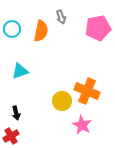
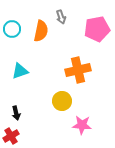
pink pentagon: moved 1 px left, 1 px down
orange cross: moved 9 px left, 21 px up; rotated 35 degrees counterclockwise
pink star: rotated 24 degrees counterclockwise
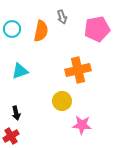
gray arrow: moved 1 px right
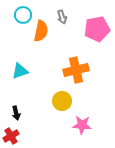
cyan circle: moved 11 px right, 14 px up
orange cross: moved 2 px left
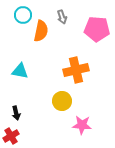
pink pentagon: rotated 15 degrees clockwise
cyan triangle: rotated 30 degrees clockwise
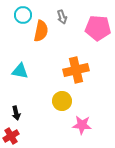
pink pentagon: moved 1 px right, 1 px up
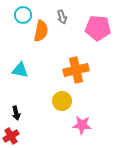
cyan triangle: moved 1 px up
